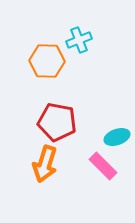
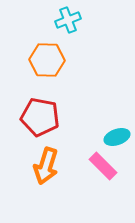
cyan cross: moved 11 px left, 20 px up
orange hexagon: moved 1 px up
red pentagon: moved 17 px left, 5 px up
orange arrow: moved 1 px right, 2 px down
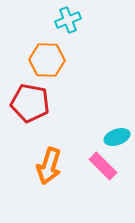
red pentagon: moved 10 px left, 14 px up
orange arrow: moved 3 px right
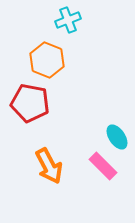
orange hexagon: rotated 20 degrees clockwise
cyan ellipse: rotated 75 degrees clockwise
orange arrow: rotated 45 degrees counterclockwise
